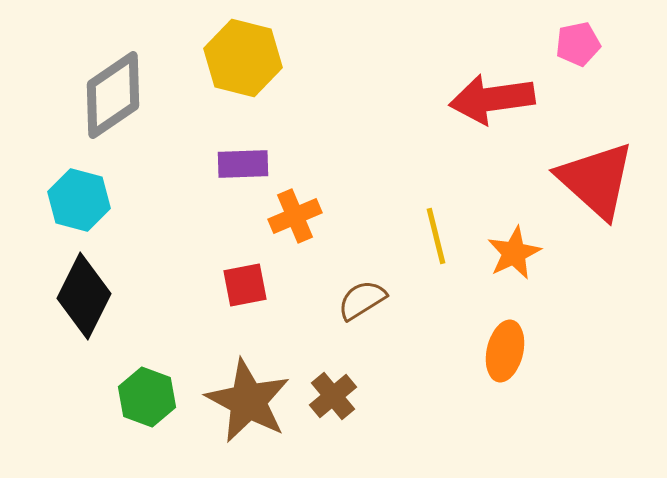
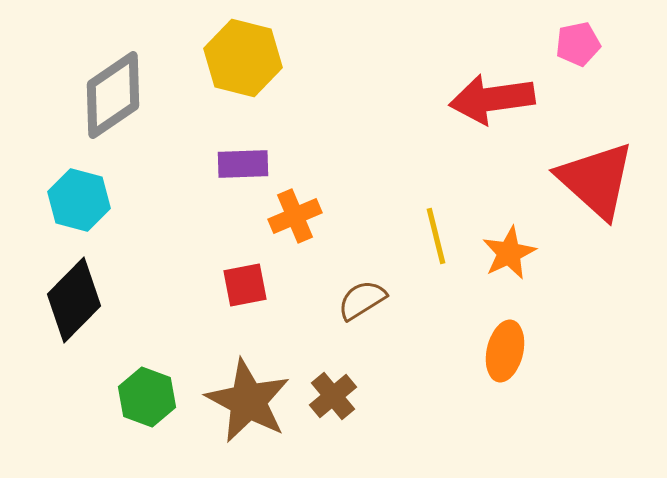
orange star: moved 5 px left
black diamond: moved 10 px left, 4 px down; rotated 18 degrees clockwise
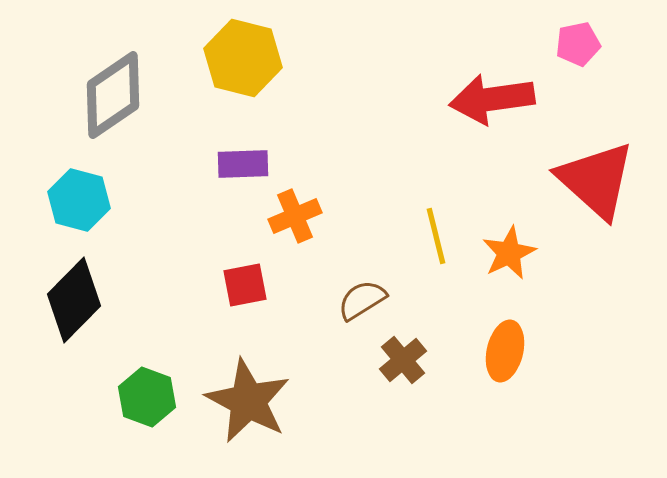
brown cross: moved 70 px right, 36 px up
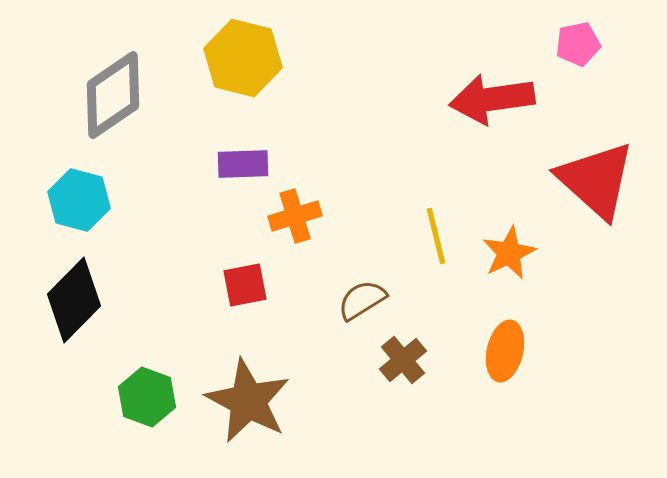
orange cross: rotated 6 degrees clockwise
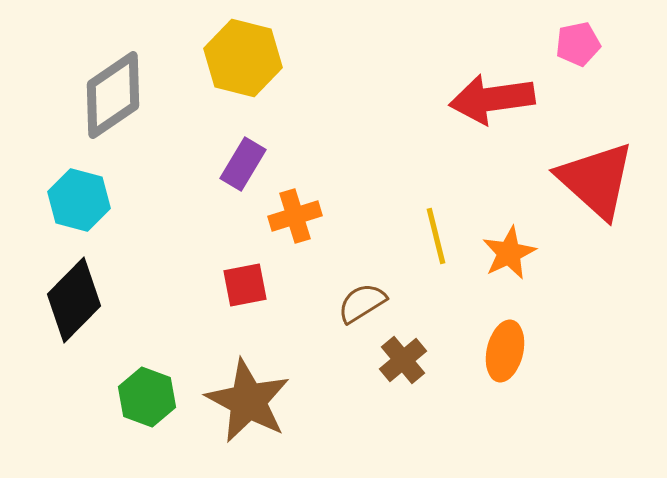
purple rectangle: rotated 57 degrees counterclockwise
brown semicircle: moved 3 px down
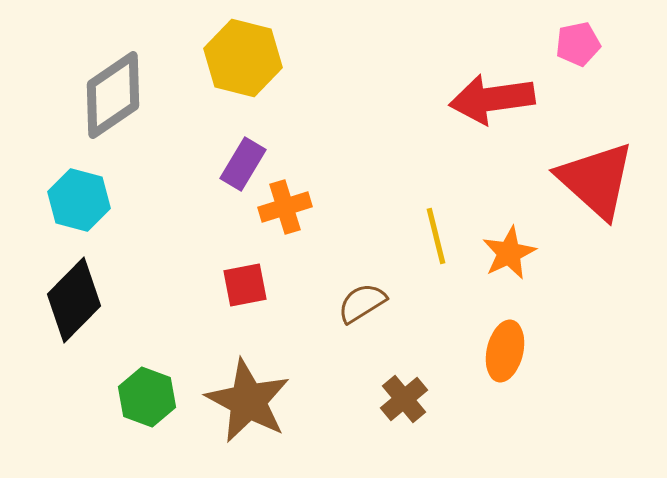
orange cross: moved 10 px left, 9 px up
brown cross: moved 1 px right, 39 px down
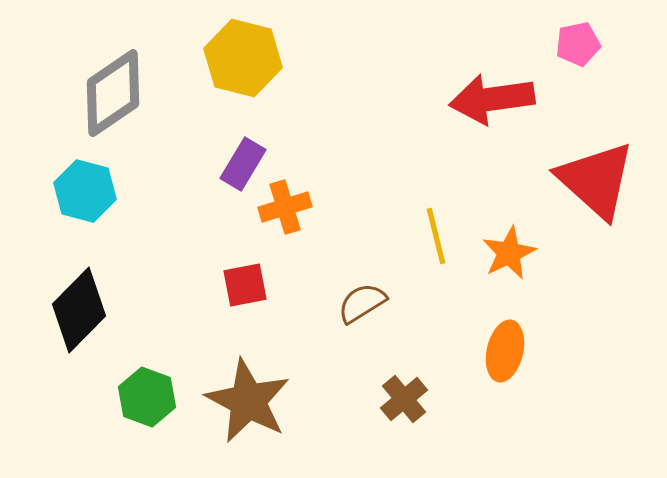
gray diamond: moved 2 px up
cyan hexagon: moved 6 px right, 9 px up
black diamond: moved 5 px right, 10 px down
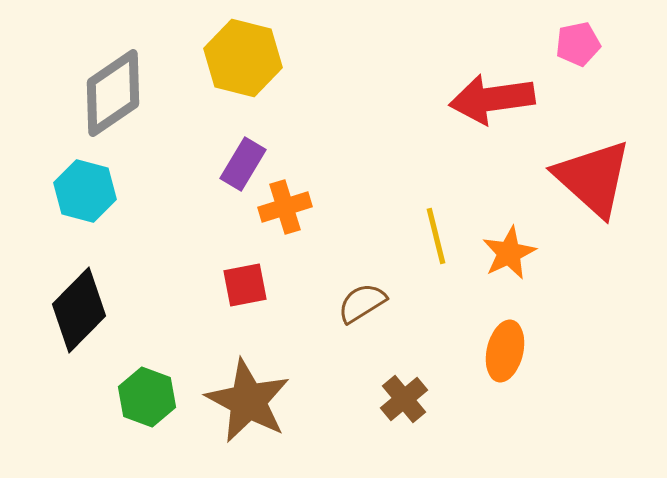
red triangle: moved 3 px left, 2 px up
